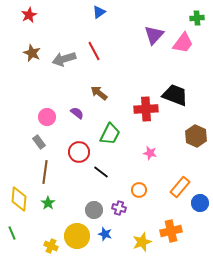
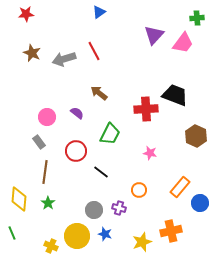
red star: moved 3 px left, 1 px up; rotated 21 degrees clockwise
red circle: moved 3 px left, 1 px up
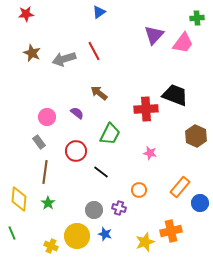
yellow star: moved 3 px right
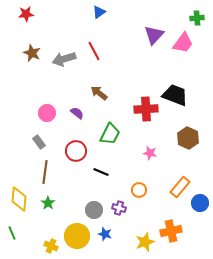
pink circle: moved 4 px up
brown hexagon: moved 8 px left, 2 px down
black line: rotated 14 degrees counterclockwise
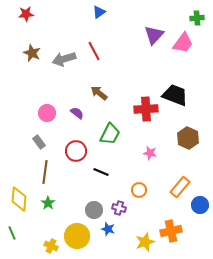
blue circle: moved 2 px down
blue star: moved 3 px right, 5 px up
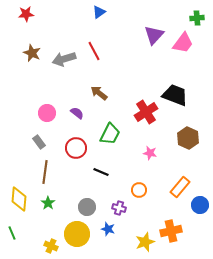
red cross: moved 3 px down; rotated 30 degrees counterclockwise
red circle: moved 3 px up
gray circle: moved 7 px left, 3 px up
yellow circle: moved 2 px up
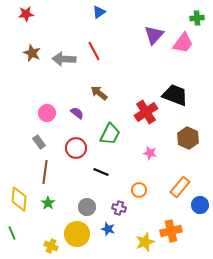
gray arrow: rotated 20 degrees clockwise
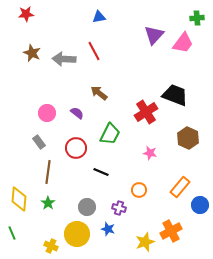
blue triangle: moved 5 px down; rotated 24 degrees clockwise
brown line: moved 3 px right
orange cross: rotated 15 degrees counterclockwise
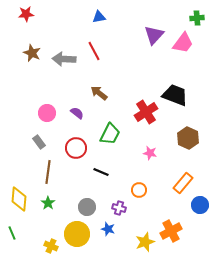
orange rectangle: moved 3 px right, 4 px up
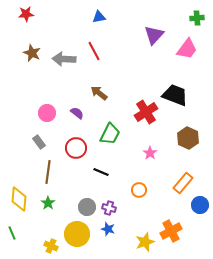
pink trapezoid: moved 4 px right, 6 px down
pink star: rotated 24 degrees clockwise
purple cross: moved 10 px left
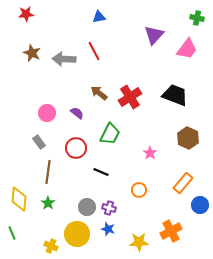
green cross: rotated 16 degrees clockwise
red cross: moved 16 px left, 15 px up
yellow star: moved 6 px left; rotated 18 degrees clockwise
